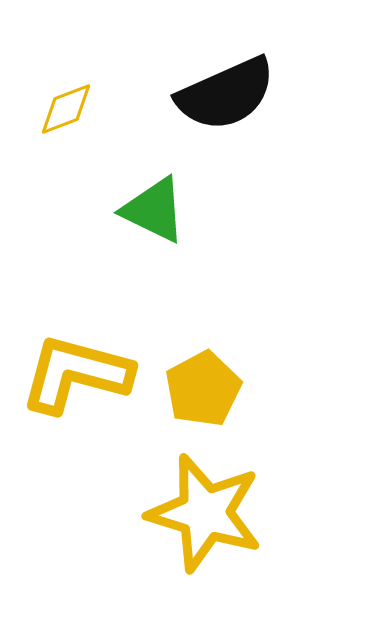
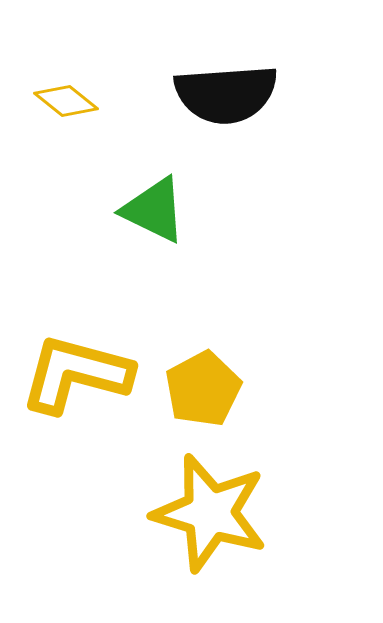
black semicircle: rotated 20 degrees clockwise
yellow diamond: moved 8 px up; rotated 60 degrees clockwise
yellow star: moved 5 px right
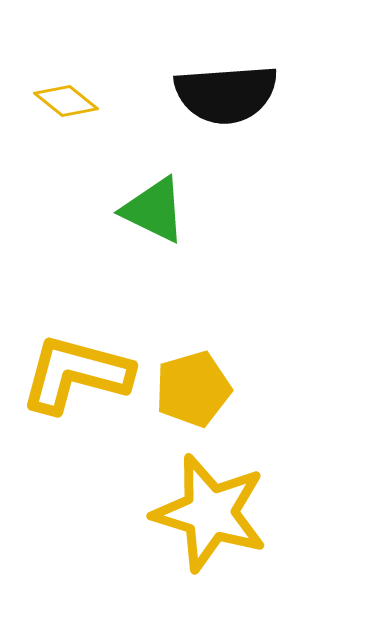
yellow pentagon: moved 10 px left; rotated 12 degrees clockwise
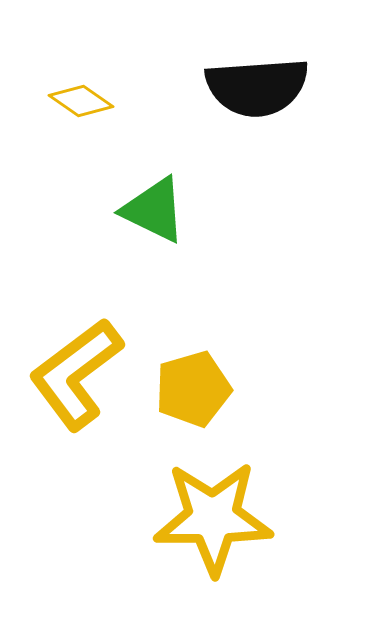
black semicircle: moved 31 px right, 7 px up
yellow diamond: moved 15 px right; rotated 4 degrees counterclockwise
yellow L-shape: rotated 52 degrees counterclockwise
yellow star: moved 3 px right, 5 px down; rotated 17 degrees counterclockwise
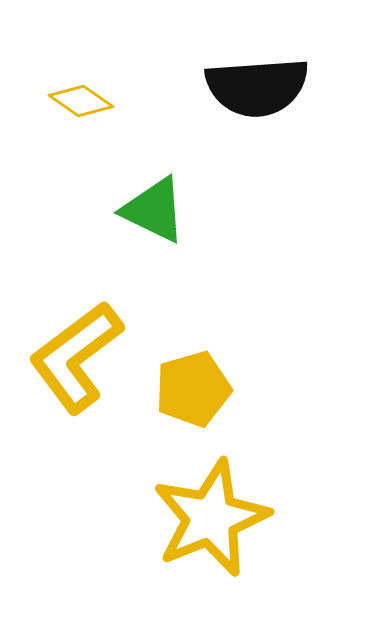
yellow L-shape: moved 17 px up
yellow star: moved 2 px left; rotated 22 degrees counterclockwise
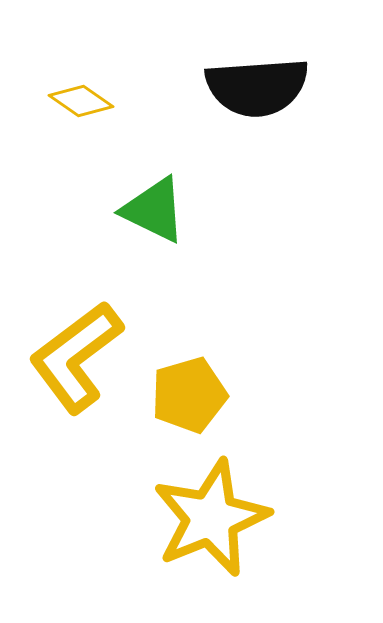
yellow pentagon: moved 4 px left, 6 px down
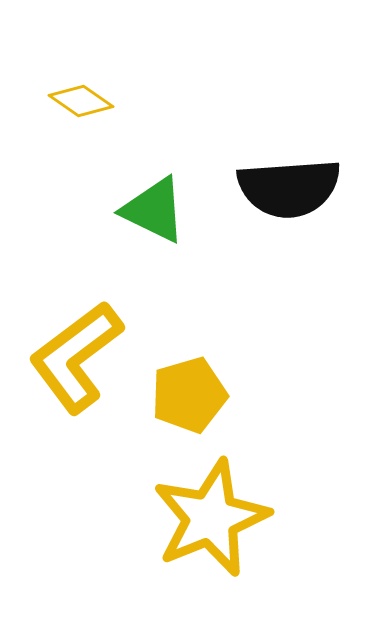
black semicircle: moved 32 px right, 101 px down
